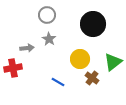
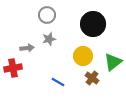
gray star: rotated 24 degrees clockwise
yellow circle: moved 3 px right, 3 px up
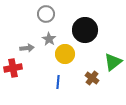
gray circle: moved 1 px left, 1 px up
black circle: moved 8 px left, 6 px down
gray star: rotated 24 degrees counterclockwise
yellow circle: moved 18 px left, 2 px up
blue line: rotated 64 degrees clockwise
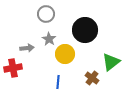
green triangle: moved 2 px left
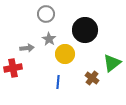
green triangle: moved 1 px right, 1 px down
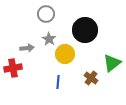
brown cross: moved 1 px left
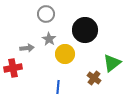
brown cross: moved 3 px right
blue line: moved 5 px down
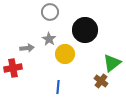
gray circle: moved 4 px right, 2 px up
brown cross: moved 7 px right, 3 px down
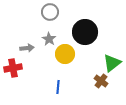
black circle: moved 2 px down
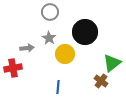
gray star: moved 1 px up
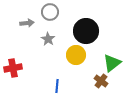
black circle: moved 1 px right, 1 px up
gray star: moved 1 px left, 1 px down
gray arrow: moved 25 px up
yellow circle: moved 11 px right, 1 px down
blue line: moved 1 px left, 1 px up
